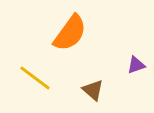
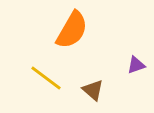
orange semicircle: moved 2 px right, 3 px up; rotated 6 degrees counterclockwise
yellow line: moved 11 px right
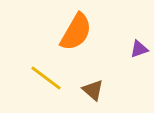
orange semicircle: moved 4 px right, 2 px down
purple triangle: moved 3 px right, 16 px up
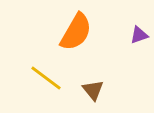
purple triangle: moved 14 px up
brown triangle: rotated 10 degrees clockwise
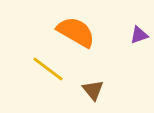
orange semicircle: rotated 90 degrees counterclockwise
yellow line: moved 2 px right, 9 px up
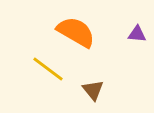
purple triangle: moved 2 px left, 1 px up; rotated 24 degrees clockwise
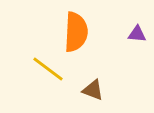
orange semicircle: rotated 63 degrees clockwise
brown triangle: rotated 30 degrees counterclockwise
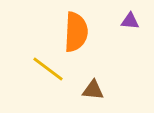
purple triangle: moved 7 px left, 13 px up
brown triangle: rotated 15 degrees counterclockwise
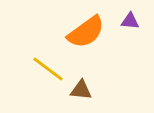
orange semicircle: moved 10 px right; rotated 51 degrees clockwise
brown triangle: moved 12 px left
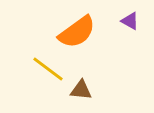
purple triangle: rotated 24 degrees clockwise
orange semicircle: moved 9 px left
